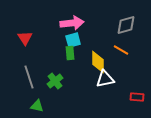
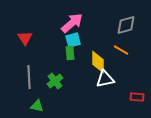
pink arrow: rotated 35 degrees counterclockwise
gray line: rotated 15 degrees clockwise
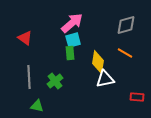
red triangle: rotated 21 degrees counterclockwise
orange line: moved 4 px right, 3 px down
yellow diamond: rotated 10 degrees clockwise
